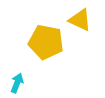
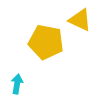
cyan arrow: moved 1 px down; rotated 12 degrees counterclockwise
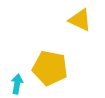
yellow pentagon: moved 4 px right, 26 px down
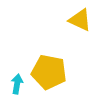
yellow pentagon: moved 1 px left, 4 px down
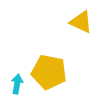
yellow triangle: moved 1 px right, 2 px down
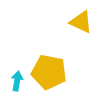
cyan arrow: moved 3 px up
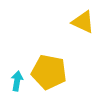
yellow triangle: moved 2 px right
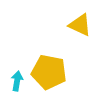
yellow triangle: moved 3 px left, 3 px down
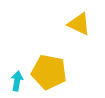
yellow triangle: moved 1 px left, 1 px up
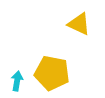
yellow pentagon: moved 3 px right, 1 px down
